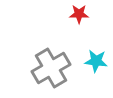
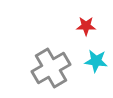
red star: moved 7 px right, 12 px down
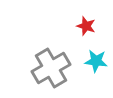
red star: rotated 18 degrees clockwise
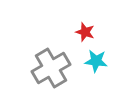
red star: moved 1 px left, 6 px down
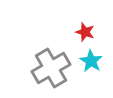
cyan star: moved 5 px left; rotated 25 degrees clockwise
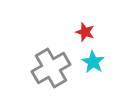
cyan star: moved 2 px right, 1 px down
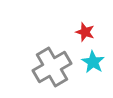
gray cross: moved 1 px right, 1 px up
